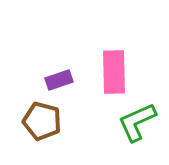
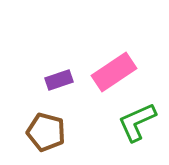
pink rectangle: rotated 57 degrees clockwise
brown pentagon: moved 4 px right, 11 px down
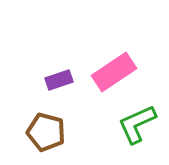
green L-shape: moved 2 px down
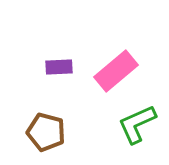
pink rectangle: moved 2 px right, 1 px up; rotated 6 degrees counterclockwise
purple rectangle: moved 13 px up; rotated 16 degrees clockwise
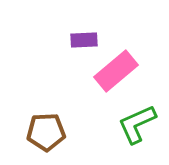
purple rectangle: moved 25 px right, 27 px up
brown pentagon: rotated 18 degrees counterclockwise
